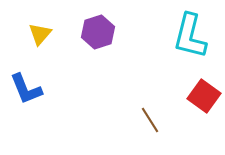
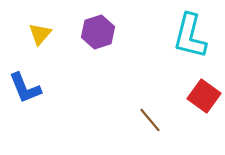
blue L-shape: moved 1 px left, 1 px up
brown line: rotated 8 degrees counterclockwise
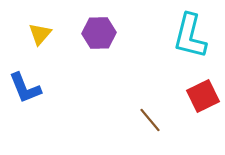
purple hexagon: moved 1 px right, 1 px down; rotated 16 degrees clockwise
red square: moved 1 px left; rotated 28 degrees clockwise
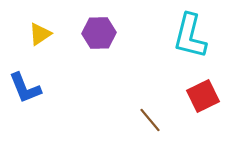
yellow triangle: rotated 15 degrees clockwise
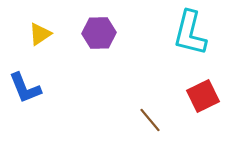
cyan L-shape: moved 3 px up
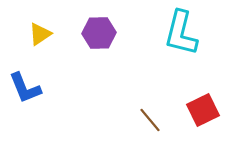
cyan L-shape: moved 9 px left
red square: moved 14 px down
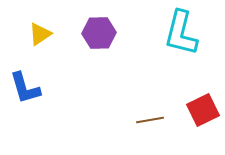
blue L-shape: rotated 6 degrees clockwise
brown line: rotated 60 degrees counterclockwise
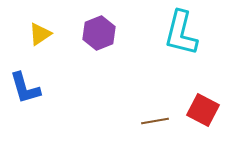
purple hexagon: rotated 20 degrees counterclockwise
red square: rotated 36 degrees counterclockwise
brown line: moved 5 px right, 1 px down
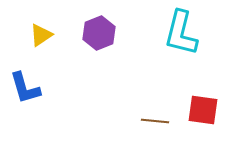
yellow triangle: moved 1 px right, 1 px down
red square: rotated 20 degrees counterclockwise
brown line: rotated 16 degrees clockwise
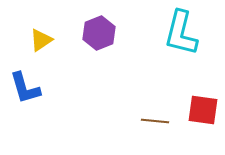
yellow triangle: moved 5 px down
